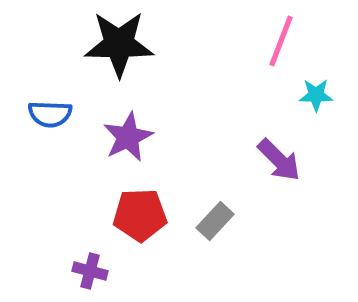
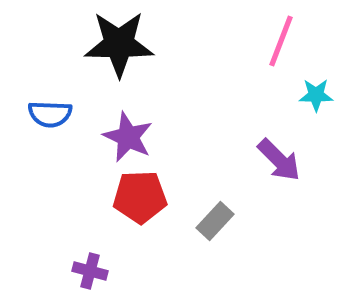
purple star: rotated 21 degrees counterclockwise
red pentagon: moved 18 px up
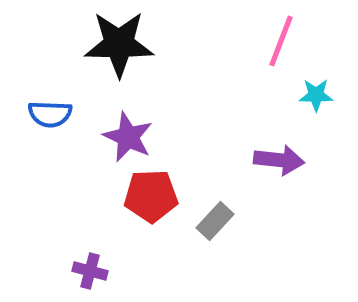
purple arrow: rotated 39 degrees counterclockwise
red pentagon: moved 11 px right, 1 px up
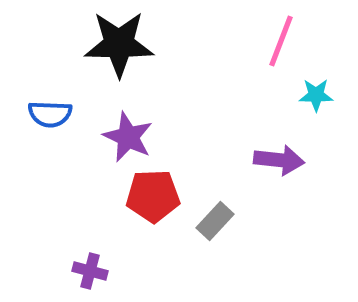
red pentagon: moved 2 px right
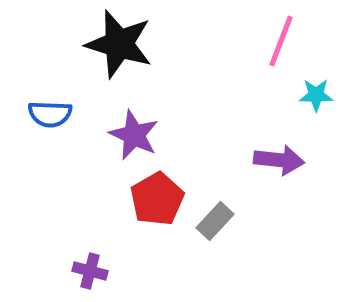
black star: rotated 16 degrees clockwise
purple star: moved 6 px right, 2 px up
red pentagon: moved 4 px right, 3 px down; rotated 28 degrees counterclockwise
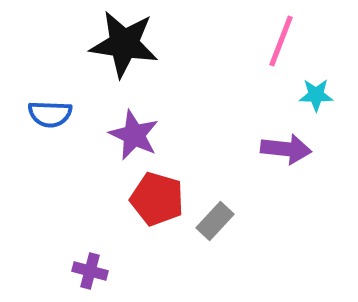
black star: moved 5 px right; rotated 8 degrees counterclockwise
purple arrow: moved 7 px right, 11 px up
red pentagon: rotated 26 degrees counterclockwise
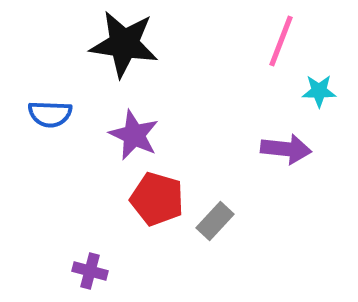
cyan star: moved 3 px right, 4 px up
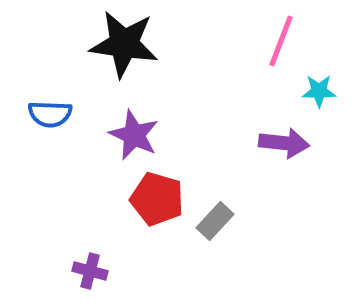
purple arrow: moved 2 px left, 6 px up
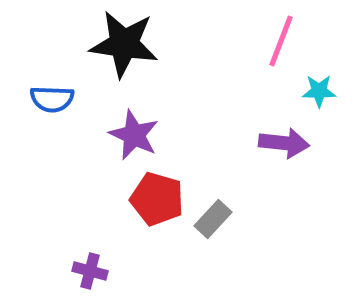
blue semicircle: moved 2 px right, 15 px up
gray rectangle: moved 2 px left, 2 px up
